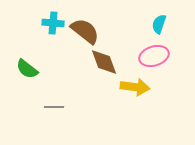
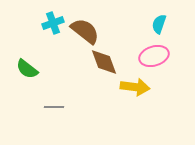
cyan cross: rotated 25 degrees counterclockwise
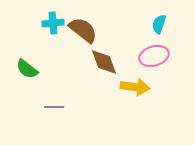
cyan cross: rotated 15 degrees clockwise
brown semicircle: moved 2 px left, 1 px up
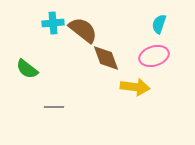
brown diamond: moved 2 px right, 4 px up
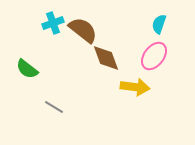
cyan cross: rotated 15 degrees counterclockwise
pink ellipse: rotated 36 degrees counterclockwise
gray line: rotated 30 degrees clockwise
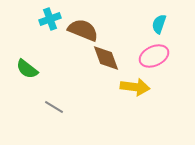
cyan cross: moved 3 px left, 4 px up
brown semicircle: rotated 16 degrees counterclockwise
pink ellipse: rotated 28 degrees clockwise
